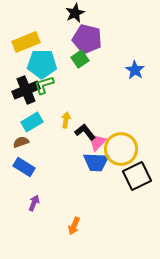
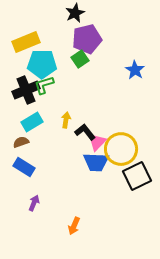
purple pentagon: rotated 28 degrees counterclockwise
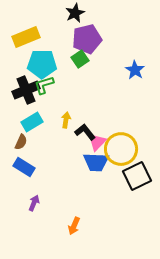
yellow rectangle: moved 5 px up
brown semicircle: rotated 133 degrees clockwise
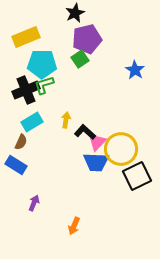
black L-shape: rotated 10 degrees counterclockwise
blue rectangle: moved 8 px left, 2 px up
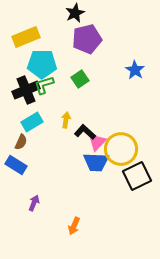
green square: moved 20 px down
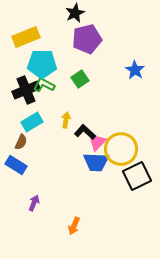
green L-shape: rotated 45 degrees clockwise
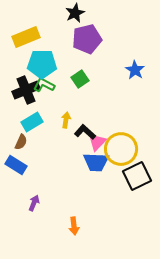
orange arrow: rotated 30 degrees counterclockwise
